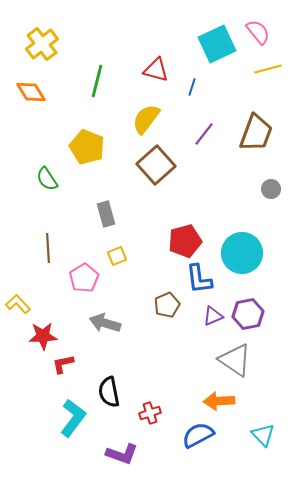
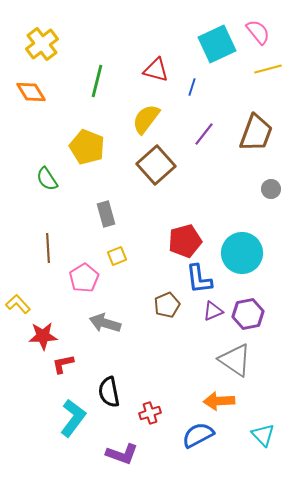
purple triangle: moved 5 px up
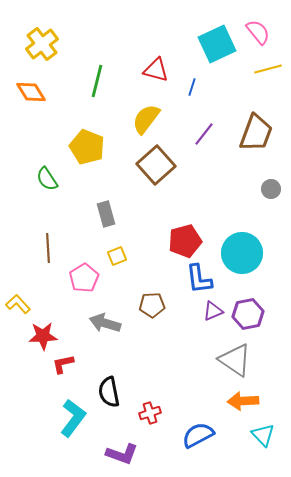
brown pentagon: moved 15 px left; rotated 20 degrees clockwise
orange arrow: moved 24 px right
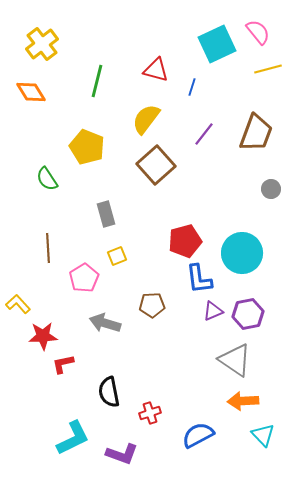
cyan L-shape: moved 20 px down; rotated 27 degrees clockwise
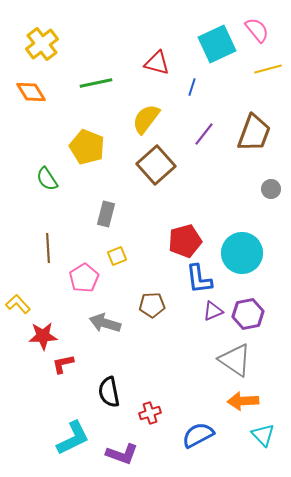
pink semicircle: moved 1 px left, 2 px up
red triangle: moved 1 px right, 7 px up
green line: moved 1 px left, 2 px down; rotated 64 degrees clockwise
brown trapezoid: moved 2 px left
gray rectangle: rotated 30 degrees clockwise
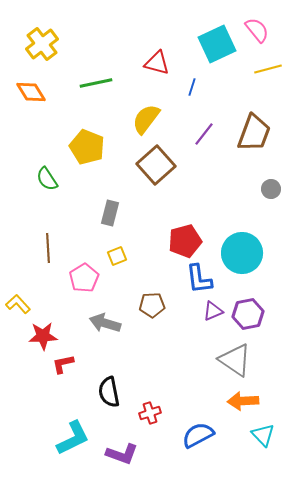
gray rectangle: moved 4 px right, 1 px up
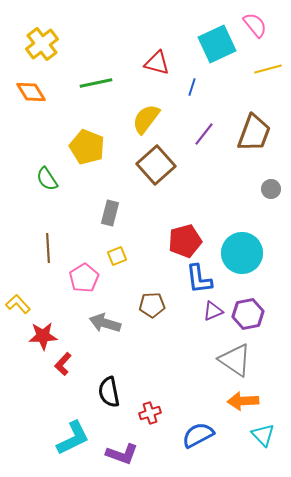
pink semicircle: moved 2 px left, 5 px up
red L-shape: rotated 35 degrees counterclockwise
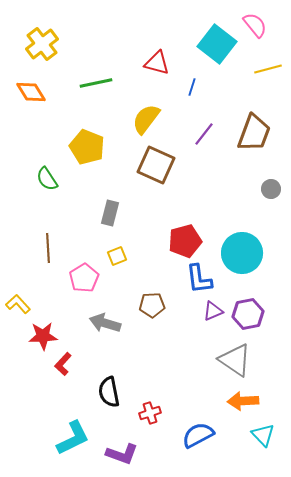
cyan square: rotated 27 degrees counterclockwise
brown square: rotated 24 degrees counterclockwise
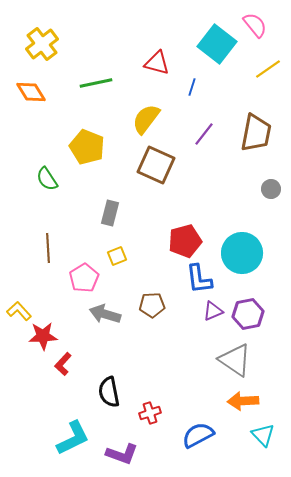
yellow line: rotated 20 degrees counterclockwise
brown trapezoid: moved 2 px right; rotated 9 degrees counterclockwise
yellow L-shape: moved 1 px right, 7 px down
gray arrow: moved 9 px up
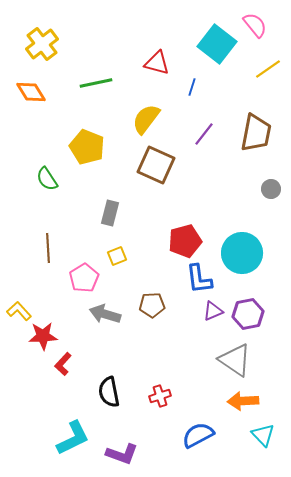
red cross: moved 10 px right, 17 px up
